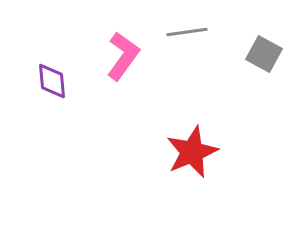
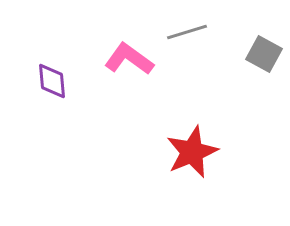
gray line: rotated 9 degrees counterclockwise
pink L-shape: moved 6 px right, 3 px down; rotated 90 degrees counterclockwise
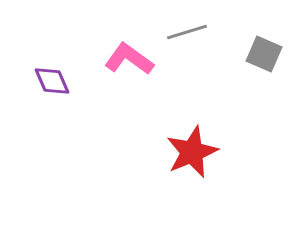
gray square: rotated 6 degrees counterclockwise
purple diamond: rotated 18 degrees counterclockwise
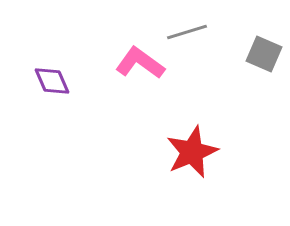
pink L-shape: moved 11 px right, 4 px down
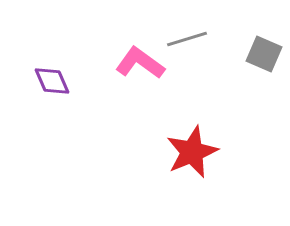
gray line: moved 7 px down
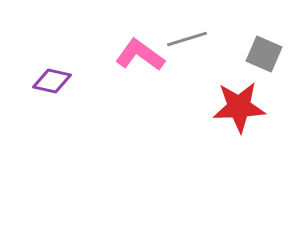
pink L-shape: moved 8 px up
purple diamond: rotated 54 degrees counterclockwise
red star: moved 47 px right, 45 px up; rotated 20 degrees clockwise
